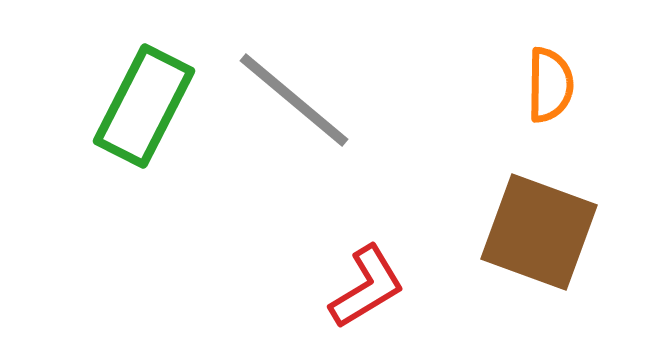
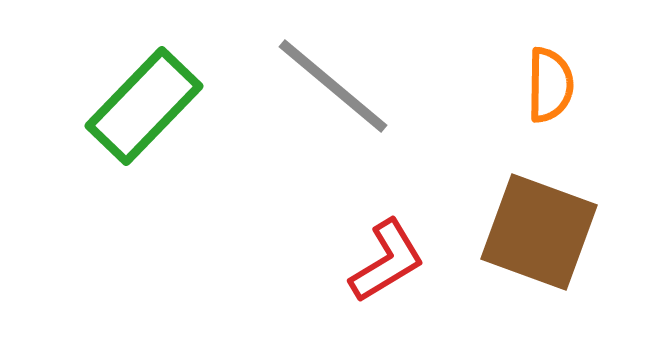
gray line: moved 39 px right, 14 px up
green rectangle: rotated 17 degrees clockwise
red L-shape: moved 20 px right, 26 px up
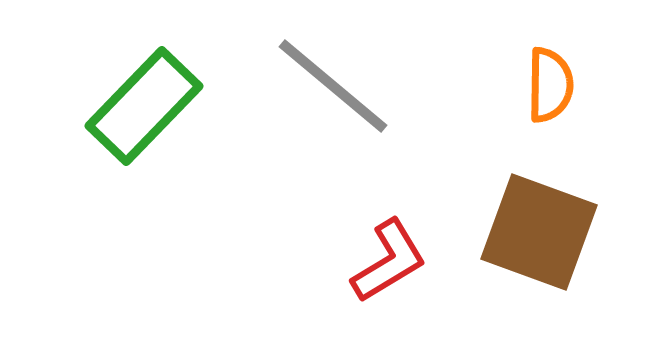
red L-shape: moved 2 px right
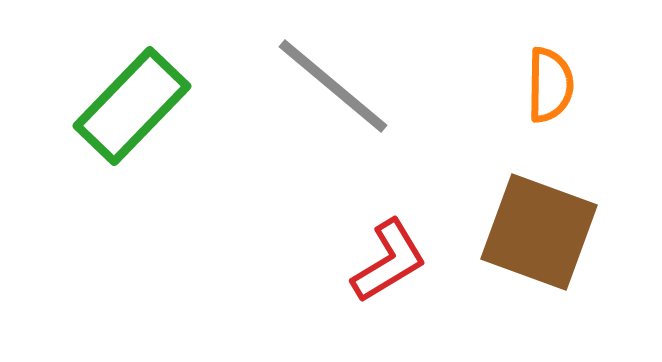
green rectangle: moved 12 px left
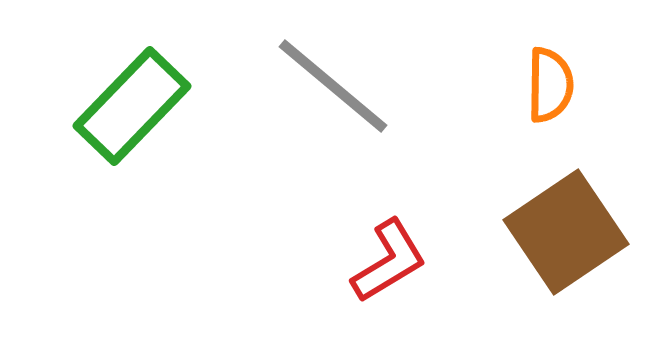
brown square: moved 27 px right; rotated 36 degrees clockwise
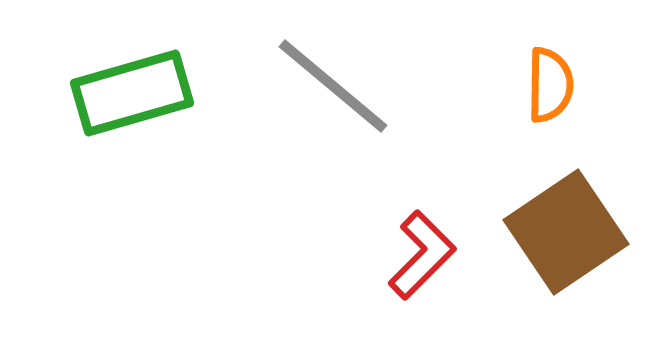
green rectangle: moved 13 px up; rotated 30 degrees clockwise
red L-shape: moved 33 px right, 6 px up; rotated 14 degrees counterclockwise
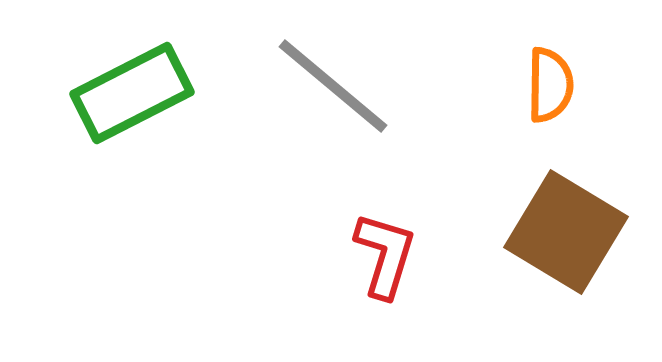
green rectangle: rotated 11 degrees counterclockwise
brown square: rotated 25 degrees counterclockwise
red L-shape: moved 37 px left; rotated 28 degrees counterclockwise
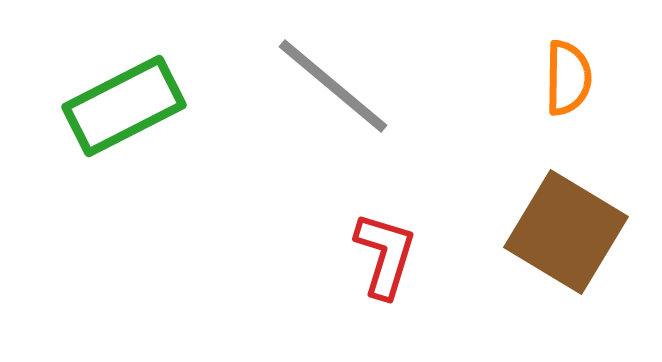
orange semicircle: moved 18 px right, 7 px up
green rectangle: moved 8 px left, 13 px down
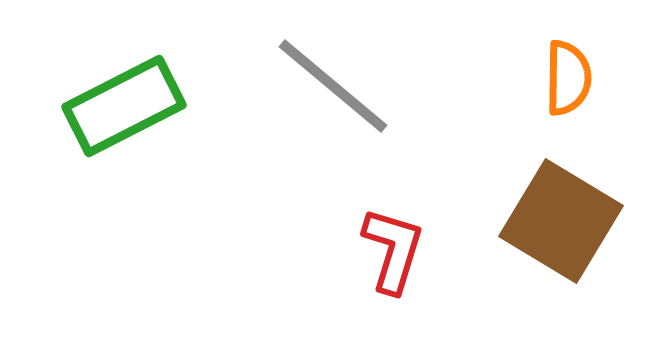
brown square: moved 5 px left, 11 px up
red L-shape: moved 8 px right, 5 px up
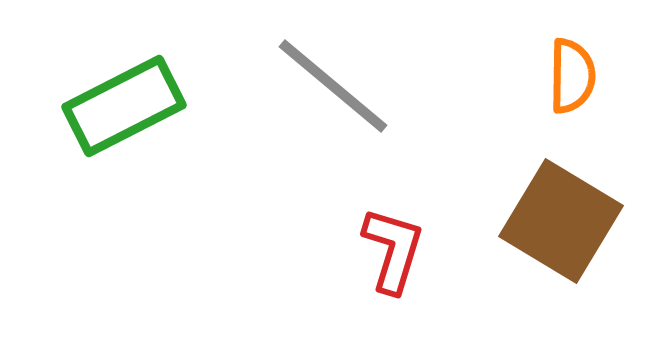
orange semicircle: moved 4 px right, 2 px up
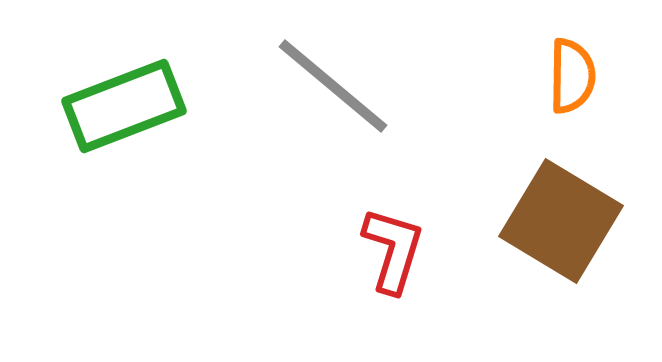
green rectangle: rotated 6 degrees clockwise
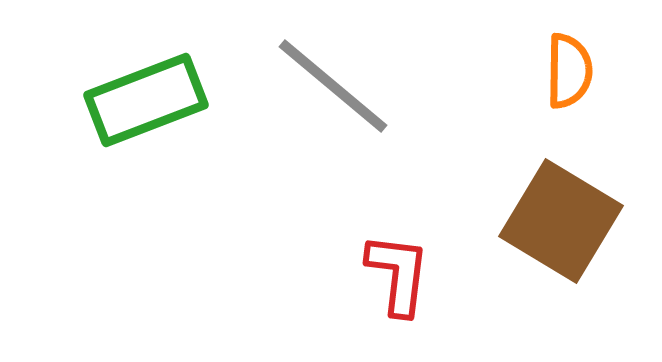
orange semicircle: moved 3 px left, 5 px up
green rectangle: moved 22 px right, 6 px up
red L-shape: moved 5 px right, 24 px down; rotated 10 degrees counterclockwise
